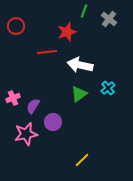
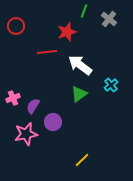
white arrow: rotated 25 degrees clockwise
cyan cross: moved 3 px right, 3 px up
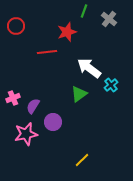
white arrow: moved 9 px right, 3 px down
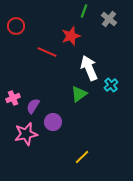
red star: moved 4 px right, 4 px down
red line: rotated 30 degrees clockwise
white arrow: rotated 30 degrees clockwise
yellow line: moved 3 px up
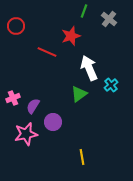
yellow line: rotated 56 degrees counterclockwise
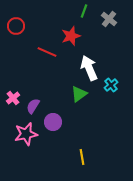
pink cross: rotated 16 degrees counterclockwise
